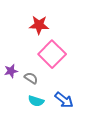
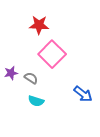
purple star: moved 2 px down
blue arrow: moved 19 px right, 6 px up
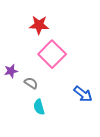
purple star: moved 2 px up
gray semicircle: moved 5 px down
cyan semicircle: moved 3 px right, 6 px down; rotated 56 degrees clockwise
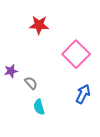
pink square: moved 24 px right
gray semicircle: rotated 16 degrees clockwise
blue arrow: rotated 102 degrees counterclockwise
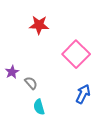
purple star: moved 1 px right, 1 px down; rotated 16 degrees counterclockwise
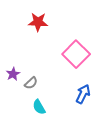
red star: moved 1 px left, 3 px up
purple star: moved 1 px right, 2 px down
gray semicircle: rotated 88 degrees clockwise
cyan semicircle: rotated 14 degrees counterclockwise
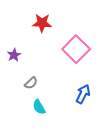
red star: moved 4 px right, 1 px down
pink square: moved 5 px up
purple star: moved 1 px right, 19 px up
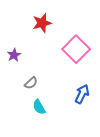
red star: rotated 18 degrees counterclockwise
blue arrow: moved 1 px left
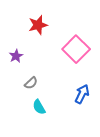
red star: moved 4 px left, 2 px down
purple star: moved 2 px right, 1 px down
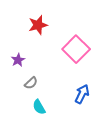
purple star: moved 2 px right, 4 px down
